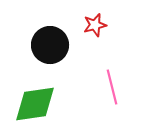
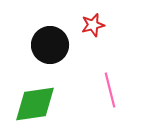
red star: moved 2 px left
pink line: moved 2 px left, 3 px down
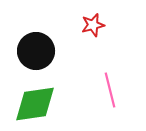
black circle: moved 14 px left, 6 px down
